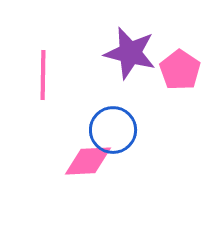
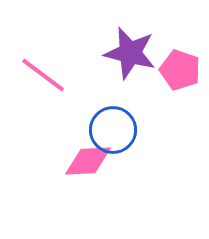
pink pentagon: rotated 15 degrees counterclockwise
pink line: rotated 54 degrees counterclockwise
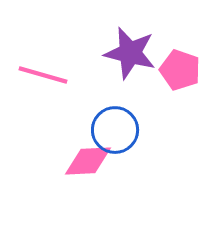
pink line: rotated 21 degrees counterclockwise
blue circle: moved 2 px right
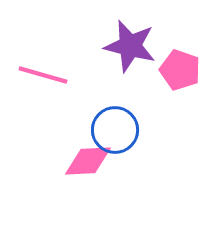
purple star: moved 7 px up
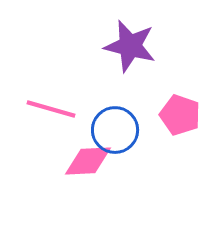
pink pentagon: moved 45 px down
pink line: moved 8 px right, 34 px down
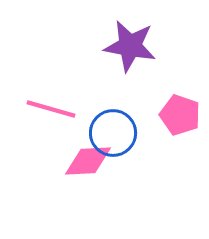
purple star: rotated 4 degrees counterclockwise
blue circle: moved 2 px left, 3 px down
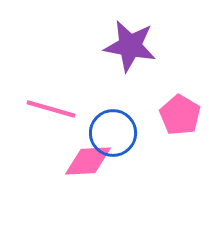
pink pentagon: rotated 12 degrees clockwise
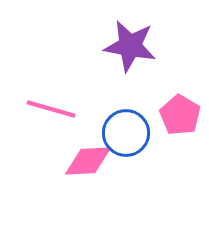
blue circle: moved 13 px right
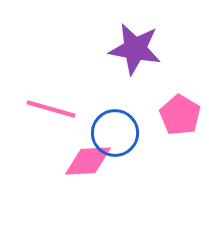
purple star: moved 5 px right, 3 px down
blue circle: moved 11 px left
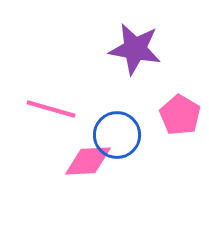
blue circle: moved 2 px right, 2 px down
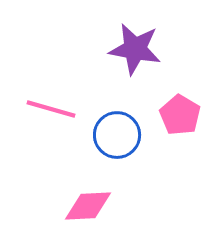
pink diamond: moved 45 px down
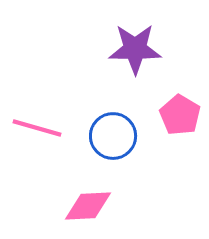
purple star: rotated 10 degrees counterclockwise
pink line: moved 14 px left, 19 px down
blue circle: moved 4 px left, 1 px down
